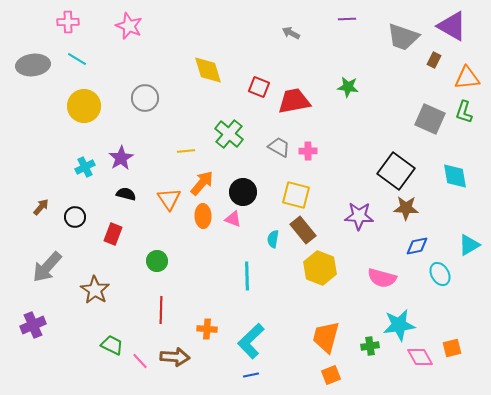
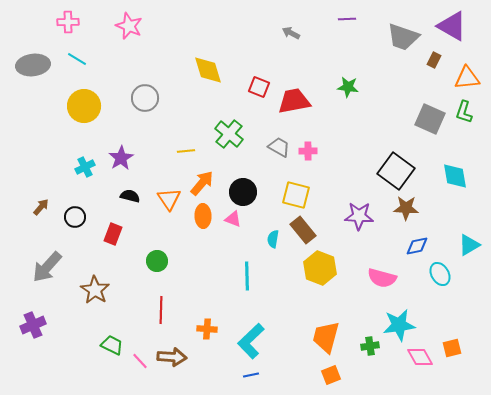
black semicircle at (126, 194): moved 4 px right, 2 px down
brown arrow at (175, 357): moved 3 px left
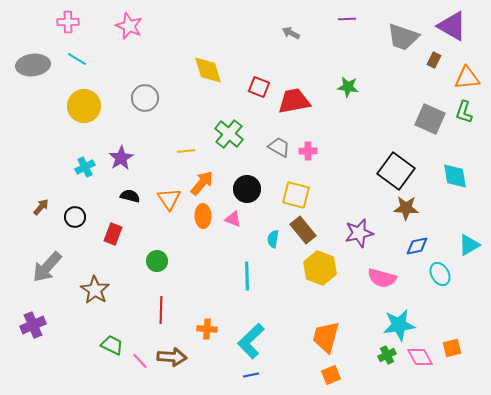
black circle at (243, 192): moved 4 px right, 3 px up
purple star at (359, 216): moved 17 px down; rotated 16 degrees counterclockwise
green cross at (370, 346): moved 17 px right, 9 px down; rotated 18 degrees counterclockwise
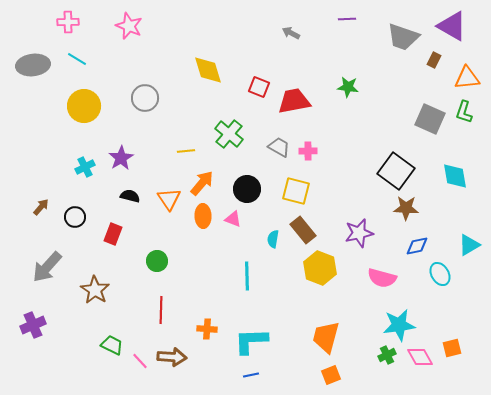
yellow square at (296, 195): moved 4 px up
cyan L-shape at (251, 341): rotated 42 degrees clockwise
